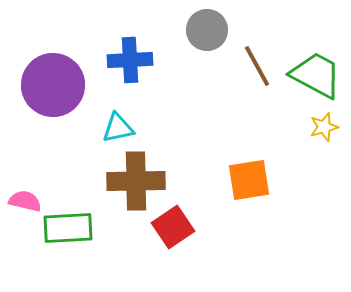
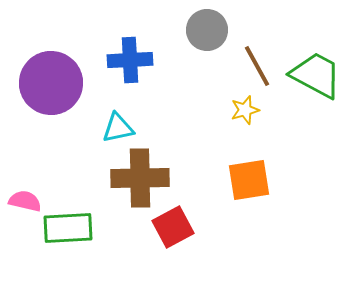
purple circle: moved 2 px left, 2 px up
yellow star: moved 79 px left, 17 px up
brown cross: moved 4 px right, 3 px up
red square: rotated 6 degrees clockwise
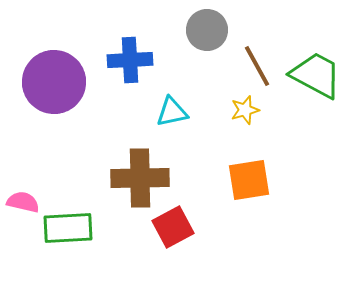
purple circle: moved 3 px right, 1 px up
cyan triangle: moved 54 px right, 16 px up
pink semicircle: moved 2 px left, 1 px down
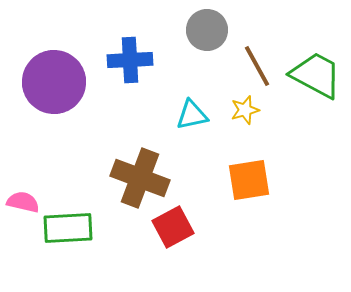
cyan triangle: moved 20 px right, 3 px down
brown cross: rotated 22 degrees clockwise
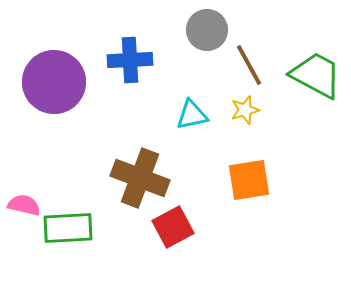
brown line: moved 8 px left, 1 px up
pink semicircle: moved 1 px right, 3 px down
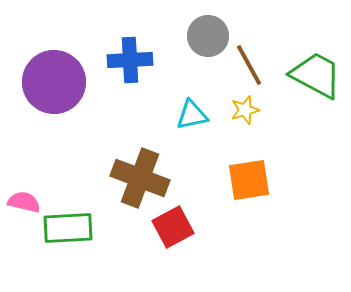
gray circle: moved 1 px right, 6 px down
pink semicircle: moved 3 px up
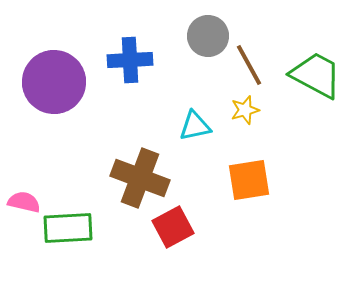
cyan triangle: moved 3 px right, 11 px down
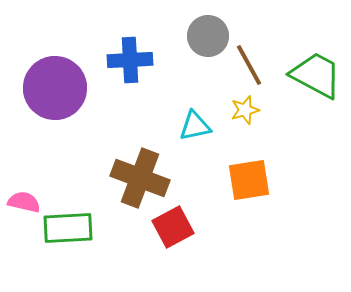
purple circle: moved 1 px right, 6 px down
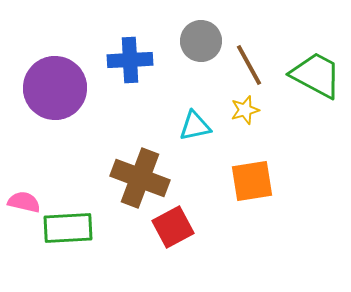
gray circle: moved 7 px left, 5 px down
orange square: moved 3 px right, 1 px down
